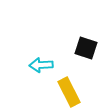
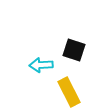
black square: moved 12 px left, 2 px down
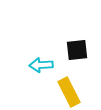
black square: moved 3 px right; rotated 25 degrees counterclockwise
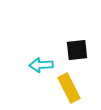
yellow rectangle: moved 4 px up
